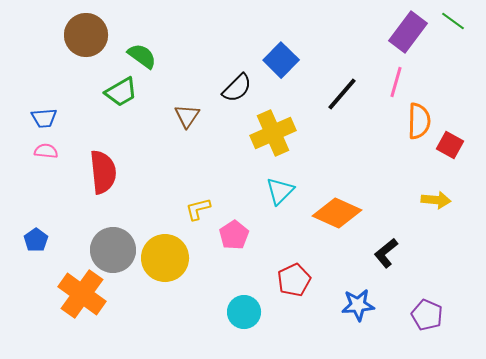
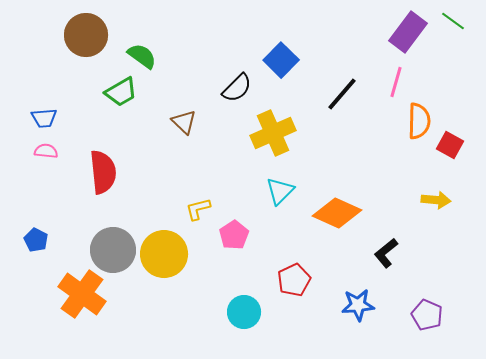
brown triangle: moved 3 px left, 6 px down; rotated 20 degrees counterclockwise
blue pentagon: rotated 10 degrees counterclockwise
yellow circle: moved 1 px left, 4 px up
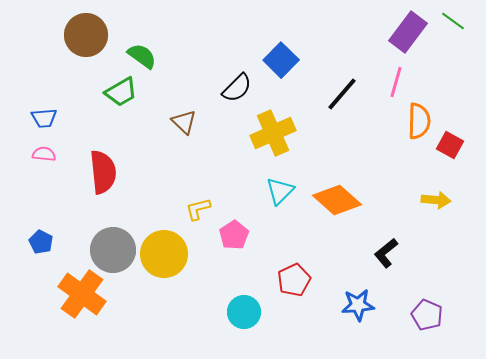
pink semicircle: moved 2 px left, 3 px down
orange diamond: moved 13 px up; rotated 18 degrees clockwise
blue pentagon: moved 5 px right, 2 px down
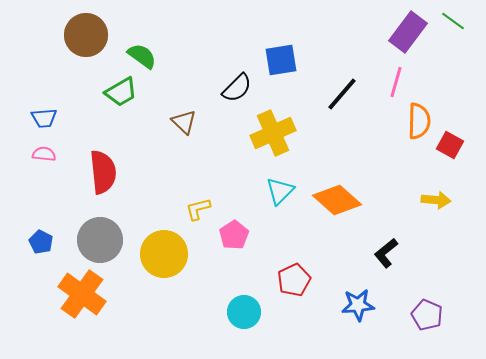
blue square: rotated 36 degrees clockwise
gray circle: moved 13 px left, 10 px up
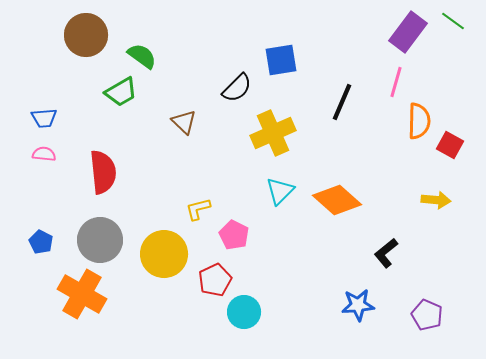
black line: moved 8 px down; rotated 18 degrees counterclockwise
pink pentagon: rotated 12 degrees counterclockwise
red pentagon: moved 79 px left
orange cross: rotated 6 degrees counterclockwise
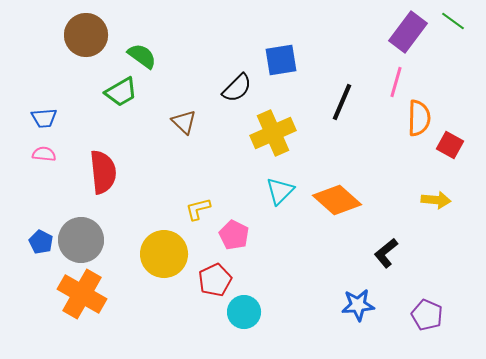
orange semicircle: moved 3 px up
gray circle: moved 19 px left
